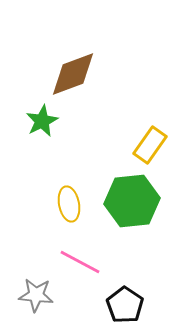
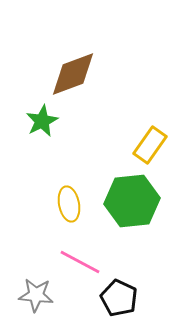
black pentagon: moved 6 px left, 7 px up; rotated 9 degrees counterclockwise
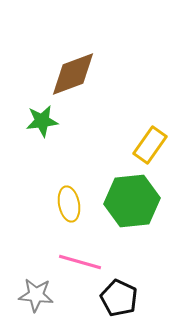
green star: rotated 20 degrees clockwise
pink line: rotated 12 degrees counterclockwise
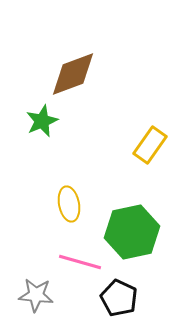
green star: rotated 16 degrees counterclockwise
green hexagon: moved 31 px down; rotated 6 degrees counterclockwise
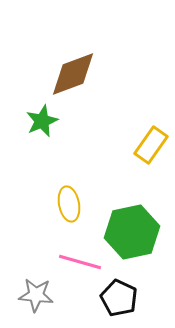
yellow rectangle: moved 1 px right
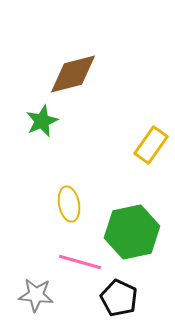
brown diamond: rotated 6 degrees clockwise
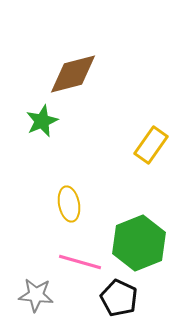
green hexagon: moved 7 px right, 11 px down; rotated 10 degrees counterclockwise
